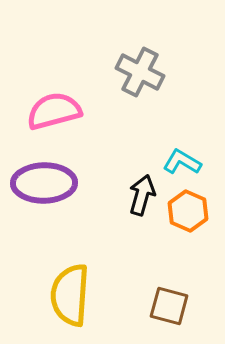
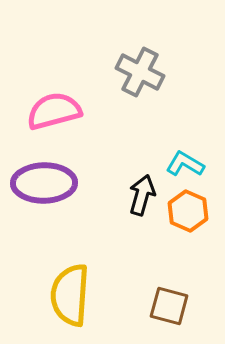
cyan L-shape: moved 3 px right, 2 px down
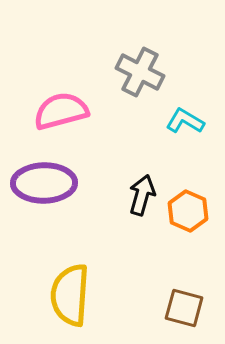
pink semicircle: moved 7 px right
cyan L-shape: moved 43 px up
brown square: moved 15 px right, 2 px down
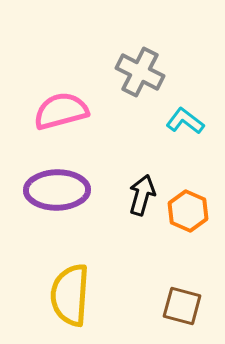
cyan L-shape: rotated 6 degrees clockwise
purple ellipse: moved 13 px right, 7 px down
brown square: moved 2 px left, 2 px up
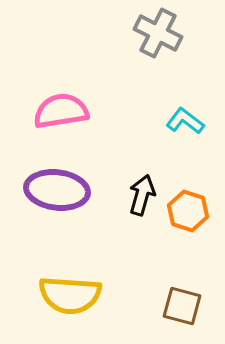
gray cross: moved 18 px right, 39 px up
pink semicircle: rotated 6 degrees clockwise
purple ellipse: rotated 8 degrees clockwise
orange hexagon: rotated 6 degrees counterclockwise
yellow semicircle: rotated 90 degrees counterclockwise
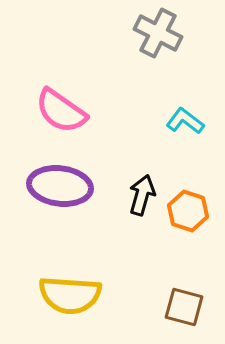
pink semicircle: rotated 136 degrees counterclockwise
purple ellipse: moved 3 px right, 4 px up
brown square: moved 2 px right, 1 px down
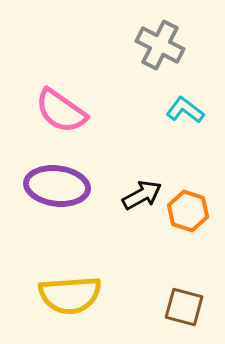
gray cross: moved 2 px right, 12 px down
cyan L-shape: moved 11 px up
purple ellipse: moved 3 px left
black arrow: rotated 45 degrees clockwise
yellow semicircle: rotated 8 degrees counterclockwise
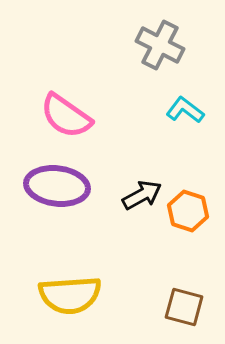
pink semicircle: moved 5 px right, 5 px down
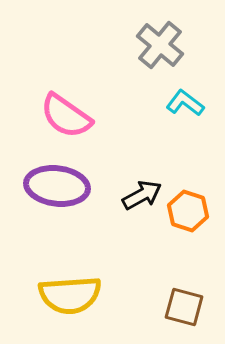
gray cross: rotated 12 degrees clockwise
cyan L-shape: moved 7 px up
